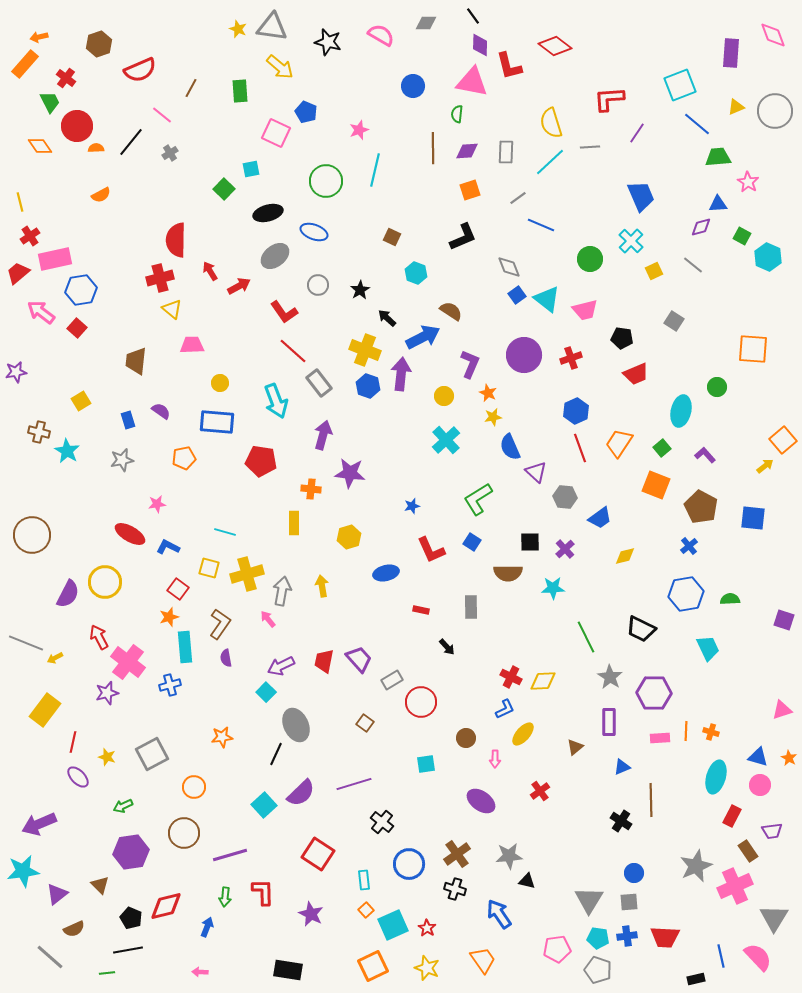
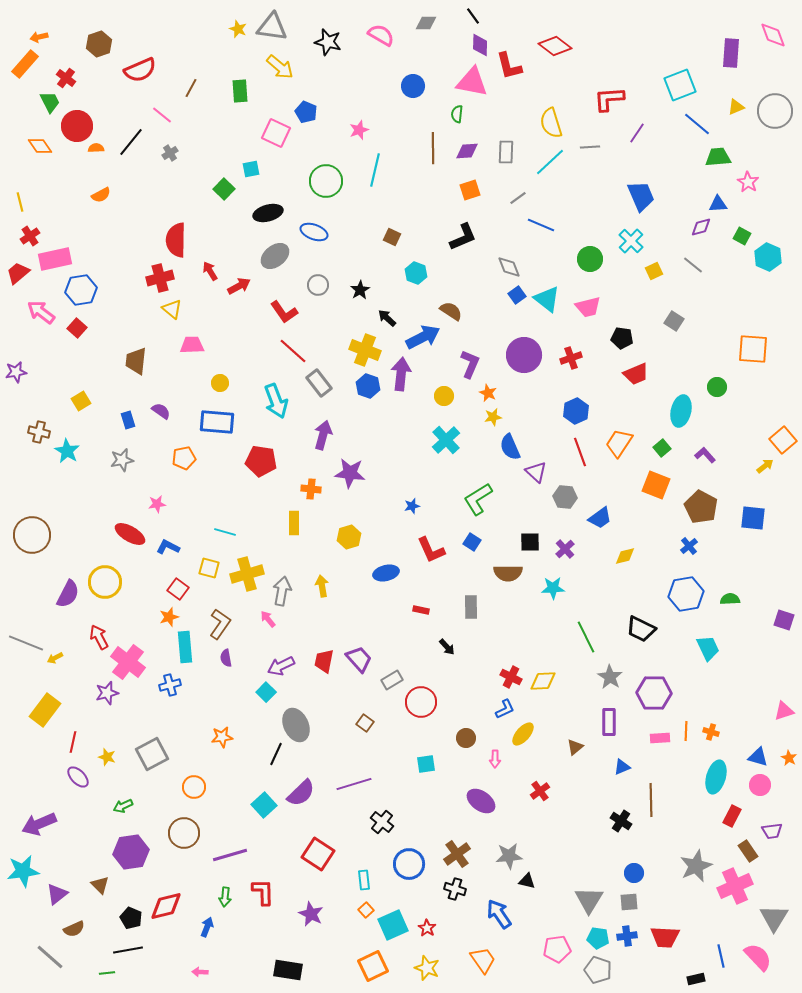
pink trapezoid at (585, 310): moved 3 px right, 3 px up
red line at (580, 448): moved 4 px down
pink triangle at (782, 710): moved 2 px right, 1 px down
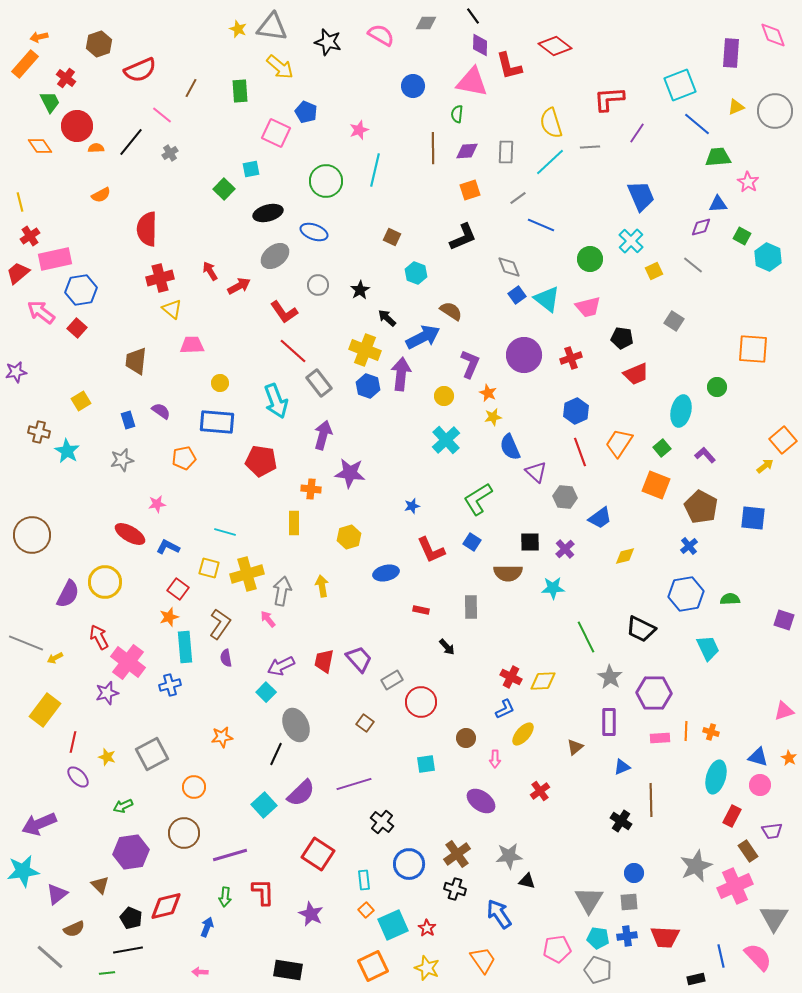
red semicircle at (176, 240): moved 29 px left, 11 px up
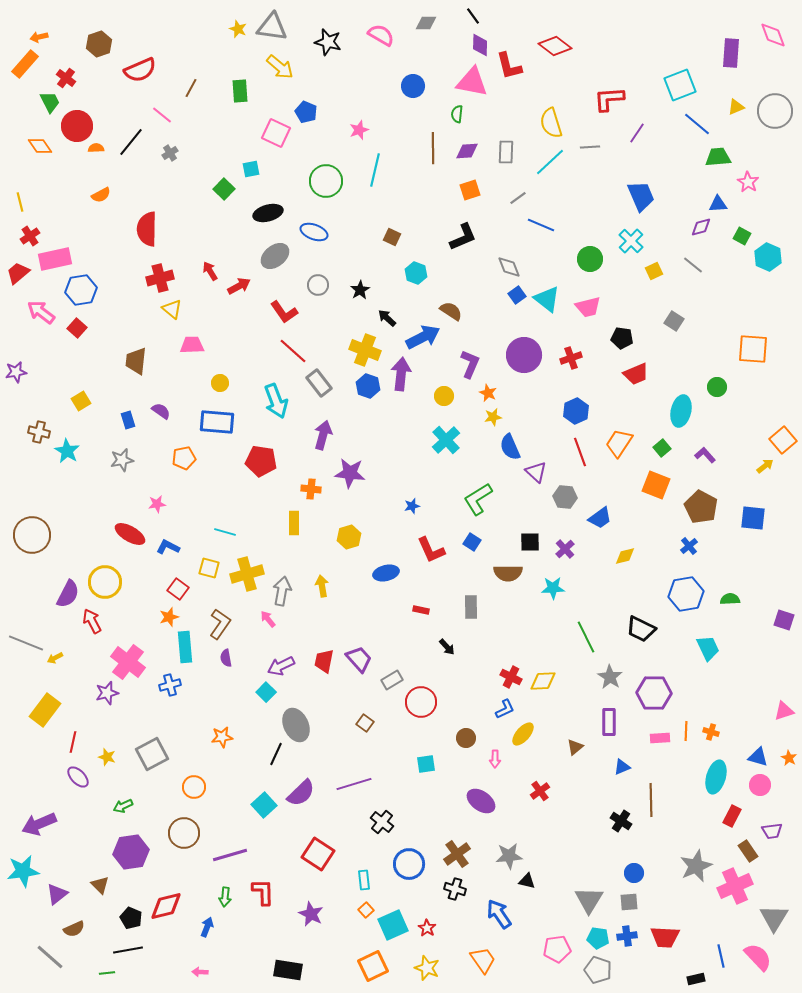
red arrow at (99, 637): moved 7 px left, 16 px up
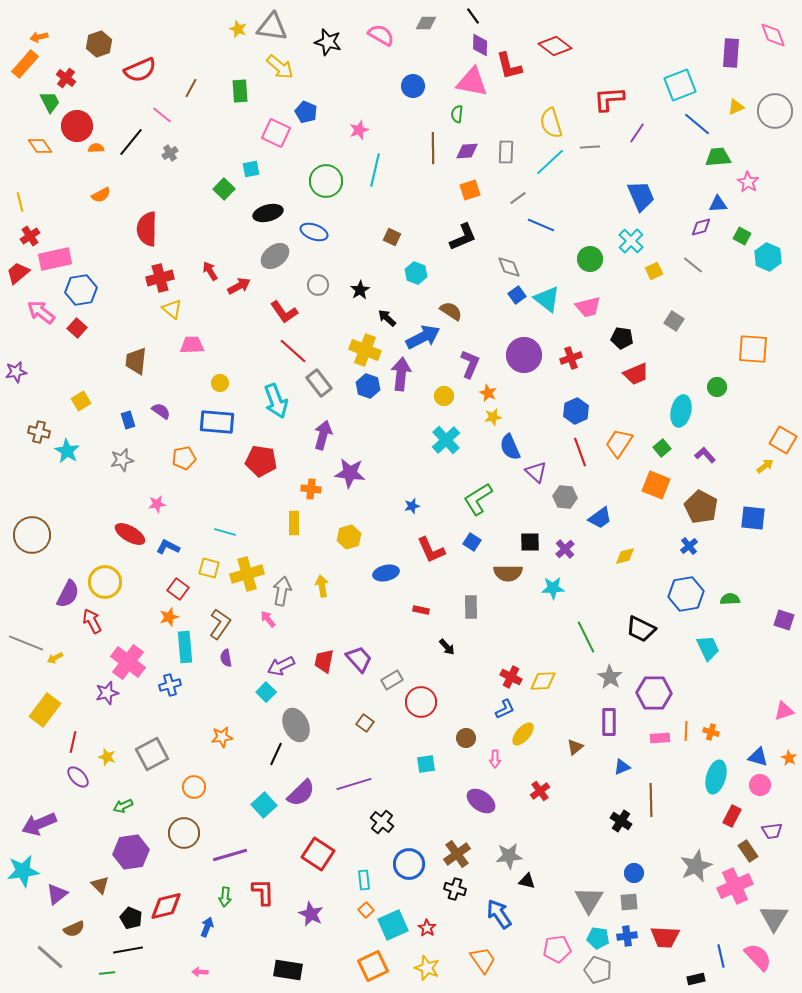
orange square at (783, 440): rotated 20 degrees counterclockwise
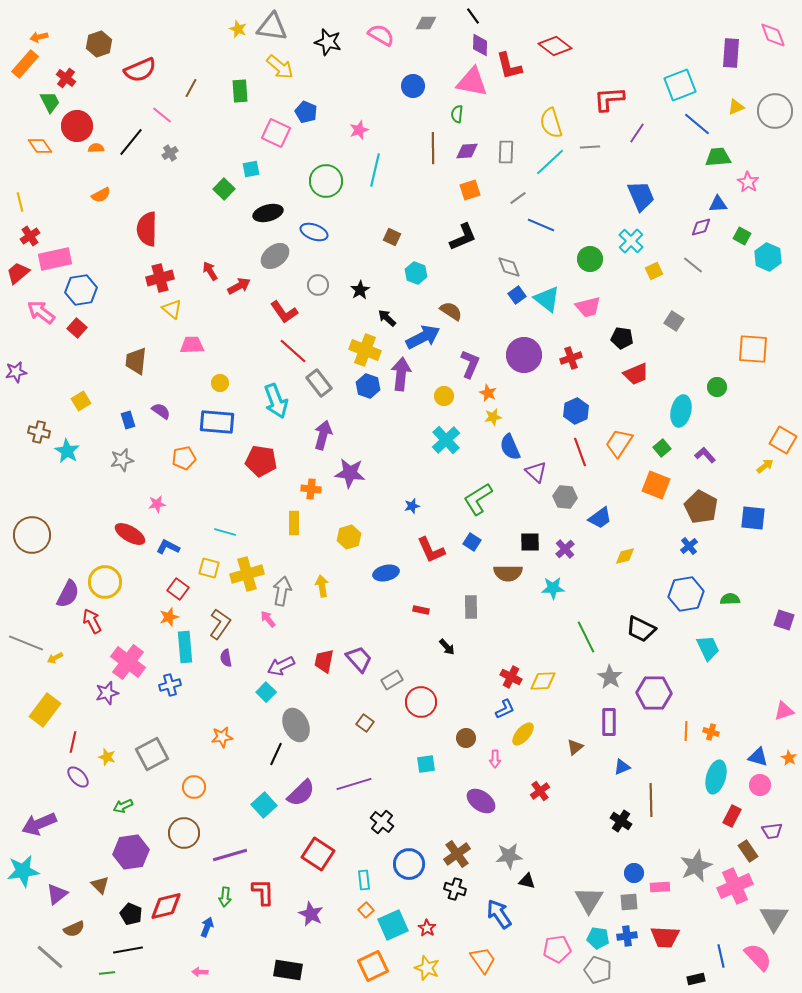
pink rectangle at (660, 738): moved 149 px down
black pentagon at (131, 918): moved 4 px up
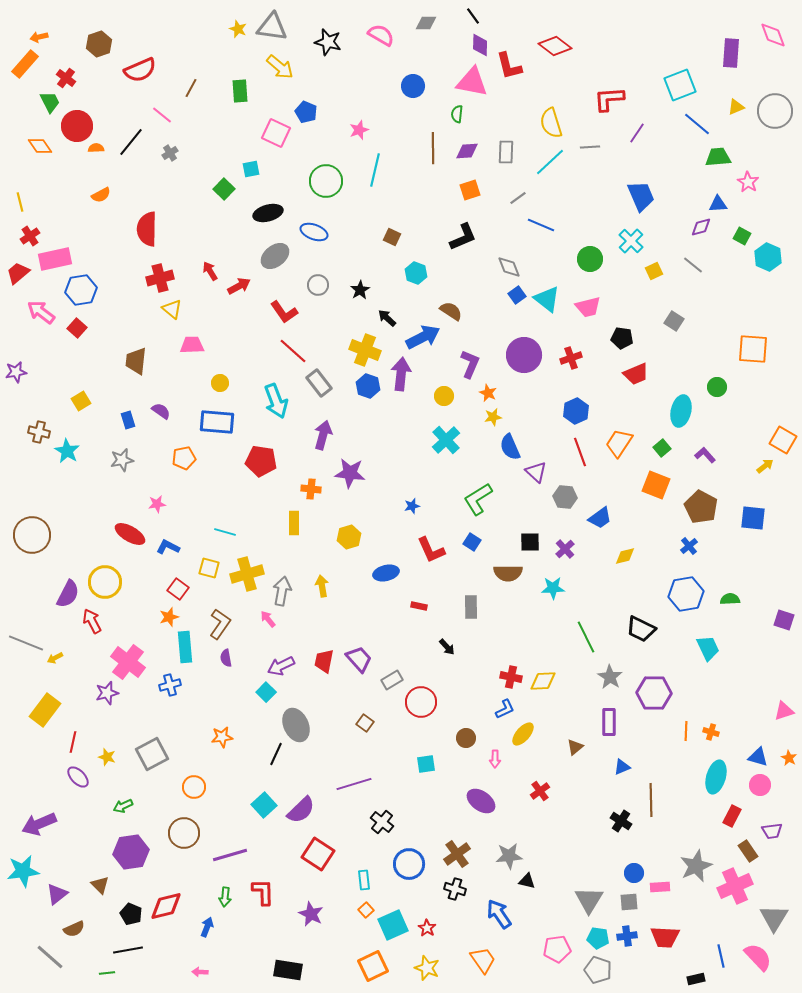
red rectangle at (421, 610): moved 2 px left, 4 px up
red cross at (511, 677): rotated 15 degrees counterclockwise
purple semicircle at (301, 793): moved 17 px down
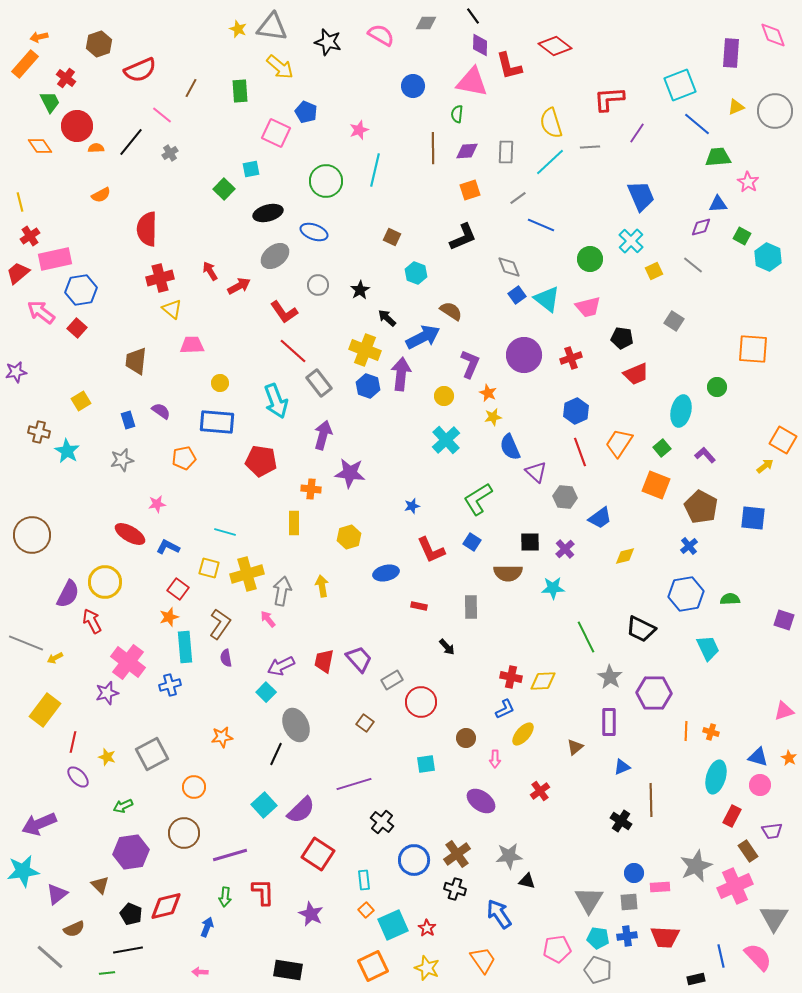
blue circle at (409, 864): moved 5 px right, 4 px up
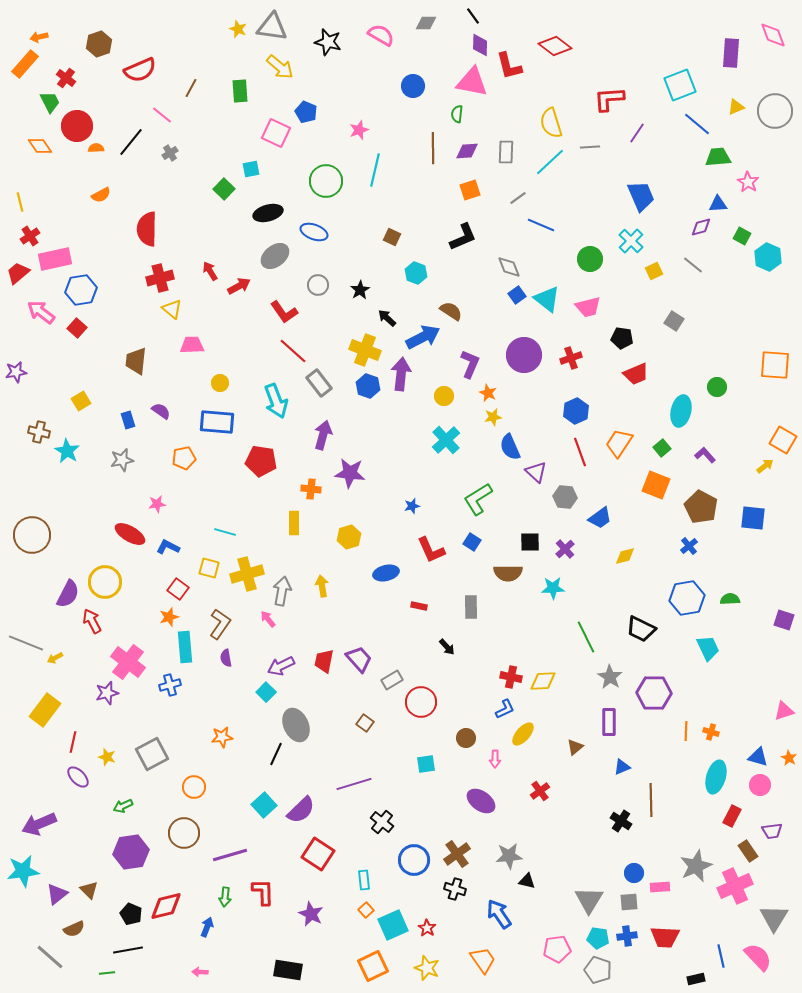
orange square at (753, 349): moved 22 px right, 16 px down
blue hexagon at (686, 594): moved 1 px right, 4 px down
brown triangle at (100, 885): moved 11 px left, 5 px down
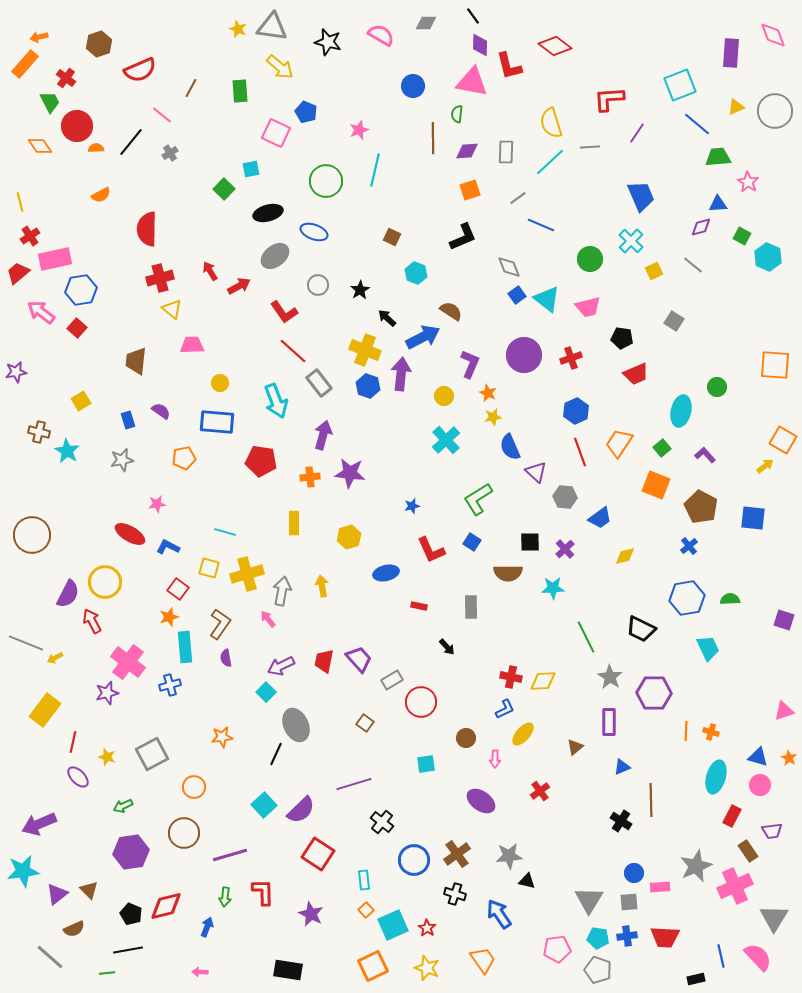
brown line at (433, 148): moved 10 px up
orange cross at (311, 489): moved 1 px left, 12 px up; rotated 12 degrees counterclockwise
black cross at (455, 889): moved 5 px down
